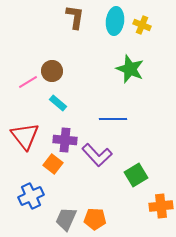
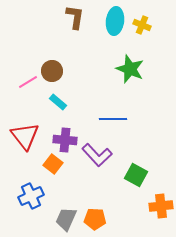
cyan rectangle: moved 1 px up
green square: rotated 30 degrees counterclockwise
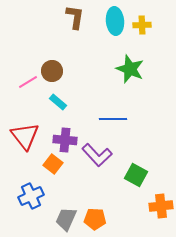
cyan ellipse: rotated 12 degrees counterclockwise
yellow cross: rotated 24 degrees counterclockwise
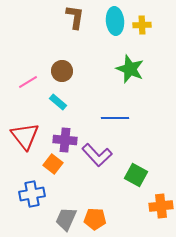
brown circle: moved 10 px right
blue line: moved 2 px right, 1 px up
blue cross: moved 1 px right, 2 px up; rotated 15 degrees clockwise
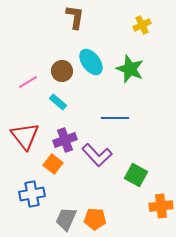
cyan ellipse: moved 24 px left, 41 px down; rotated 32 degrees counterclockwise
yellow cross: rotated 24 degrees counterclockwise
purple cross: rotated 25 degrees counterclockwise
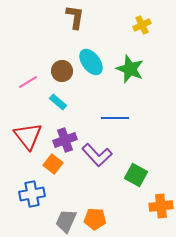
red triangle: moved 3 px right
gray trapezoid: moved 2 px down
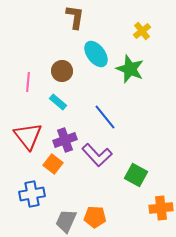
yellow cross: moved 6 px down; rotated 12 degrees counterclockwise
cyan ellipse: moved 5 px right, 8 px up
pink line: rotated 54 degrees counterclockwise
blue line: moved 10 px left, 1 px up; rotated 52 degrees clockwise
orange cross: moved 2 px down
orange pentagon: moved 2 px up
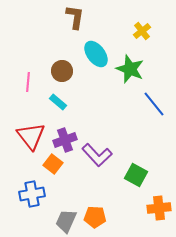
blue line: moved 49 px right, 13 px up
red triangle: moved 3 px right
orange cross: moved 2 px left
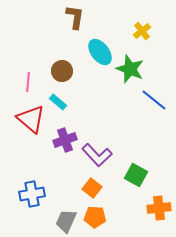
cyan ellipse: moved 4 px right, 2 px up
blue line: moved 4 px up; rotated 12 degrees counterclockwise
red triangle: moved 17 px up; rotated 12 degrees counterclockwise
orange square: moved 39 px right, 24 px down
